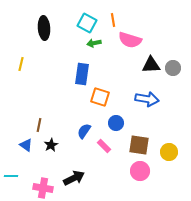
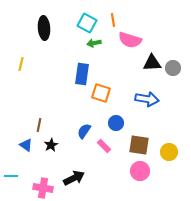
black triangle: moved 1 px right, 2 px up
orange square: moved 1 px right, 4 px up
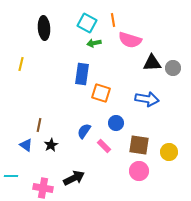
pink circle: moved 1 px left
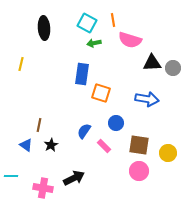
yellow circle: moved 1 px left, 1 px down
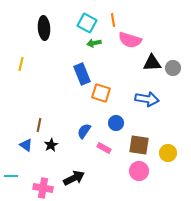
blue rectangle: rotated 30 degrees counterclockwise
pink rectangle: moved 2 px down; rotated 16 degrees counterclockwise
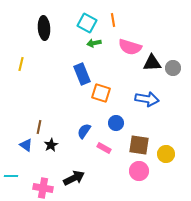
pink semicircle: moved 7 px down
brown line: moved 2 px down
yellow circle: moved 2 px left, 1 px down
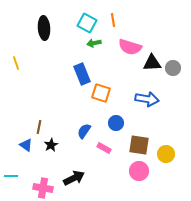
yellow line: moved 5 px left, 1 px up; rotated 32 degrees counterclockwise
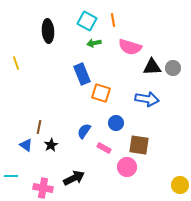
cyan square: moved 2 px up
black ellipse: moved 4 px right, 3 px down
black triangle: moved 4 px down
yellow circle: moved 14 px right, 31 px down
pink circle: moved 12 px left, 4 px up
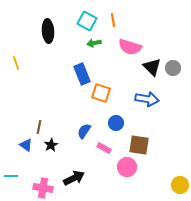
black triangle: rotated 48 degrees clockwise
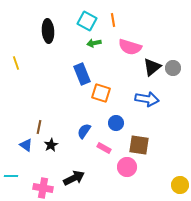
black triangle: rotated 36 degrees clockwise
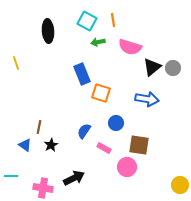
green arrow: moved 4 px right, 1 px up
blue triangle: moved 1 px left
